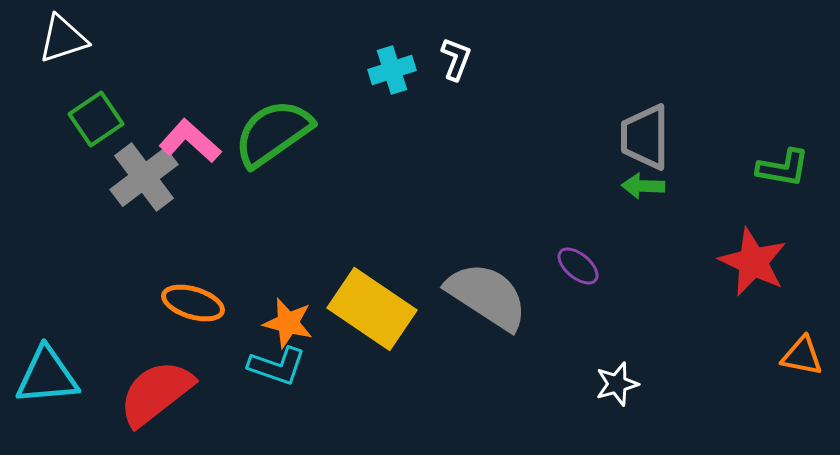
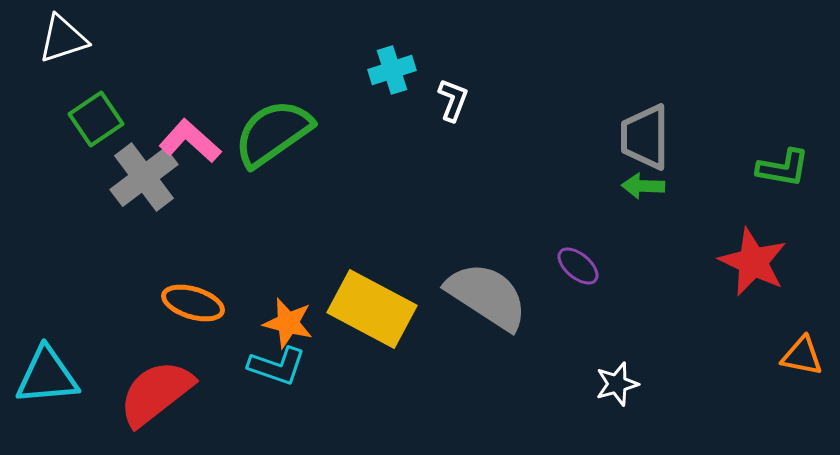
white L-shape: moved 3 px left, 41 px down
yellow rectangle: rotated 6 degrees counterclockwise
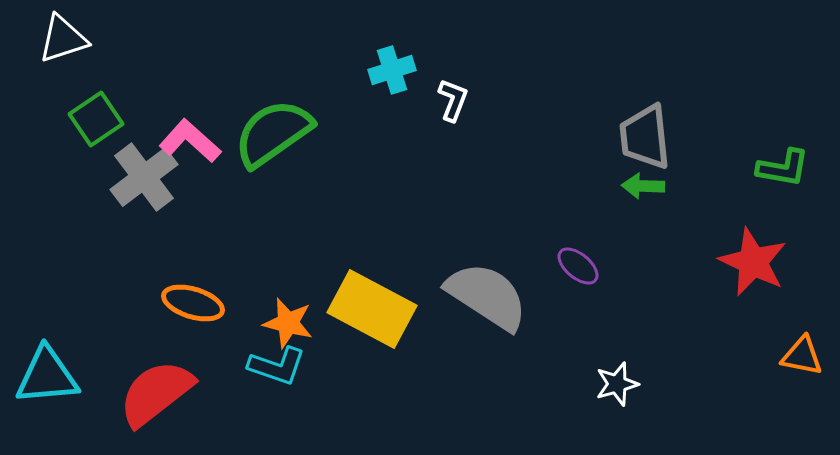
gray trapezoid: rotated 6 degrees counterclockwise
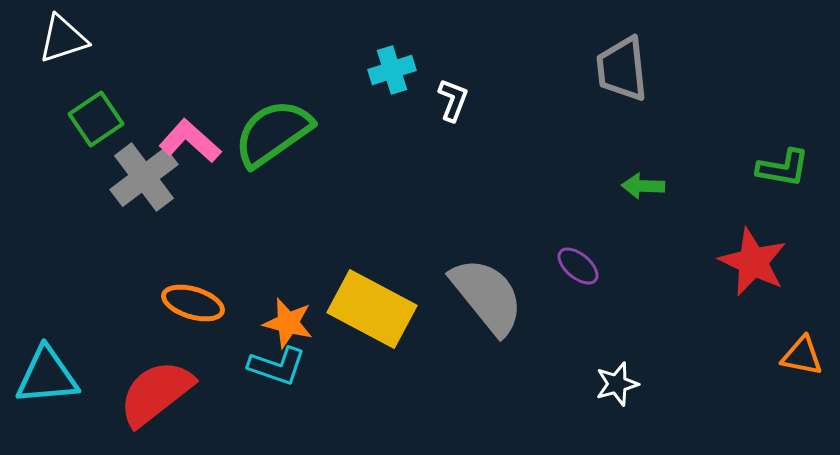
gray trapezoid: moved 23 px left, 68 px up
gray semicircle: rotated 18 degrees clockwise
